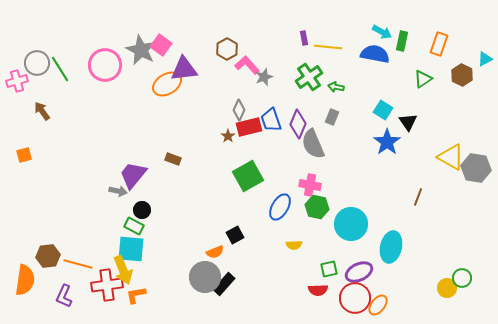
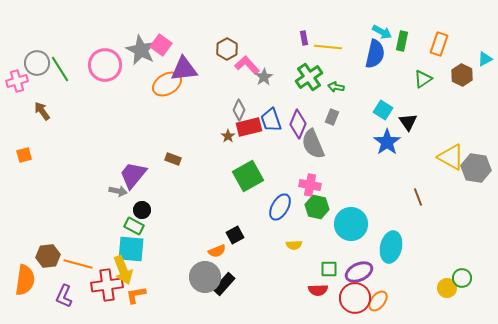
blue semicircle at (375, 54): rotated 92 degrees clockwise
gray star at (264, 77): rotated 12 degrees counterclockwise
brown line at (418, 197): rotated 42 degrees counterclockwise
orange semicircle at (215, 252): moved 2 px right, 1 px up
green square at (329, 269): rotated 12 degrees clockwise
orange ellipse at (378, 305): moved 4 px up
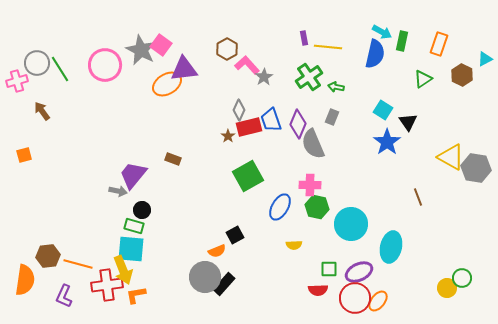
pink cross at (310, 185): rotated 10 degrees counterclockwise
green rectangle at (134, 226): rotated 12 degrees counterclockwise
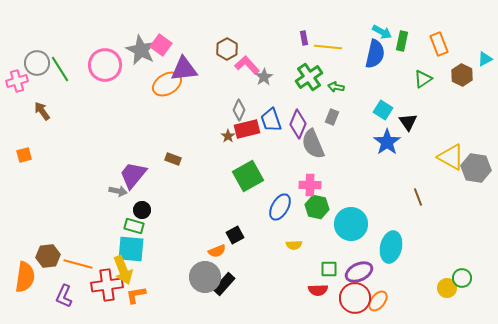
orange rectangle at (439, 44): rotated 40 degrees counterclockwise
red rectangle at (249, 127): moved 2 px left, 2 px down
orange semicircle at (25, 280): moved 3 px up
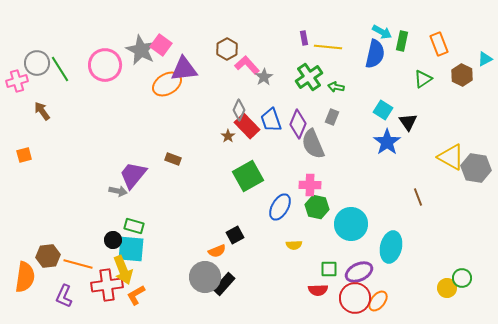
red rectangle at (247, 129): moved 3 px up; rotated 60 degrees clockwise
black circle at (142, 210): moved 29 px left, 30 px down
orange L-shape at (136, 295): rotated 20 degrees counterclockwise
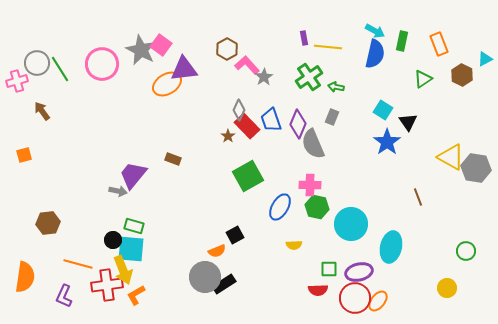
cyan arrow at (382, 32): moved 7 px left, 1 px up
pink circle at (105, 65): moved 3 px left, 1 px up
brown hexagon at (48, 256): moved 33 px up
purple ellipse at (359, 272): rotated 12 degrees clockwise
green circle at (462, 278): moved 4 px right, 27 px up
black rectangle at (224, 284): rotated 15 degrees clockwise
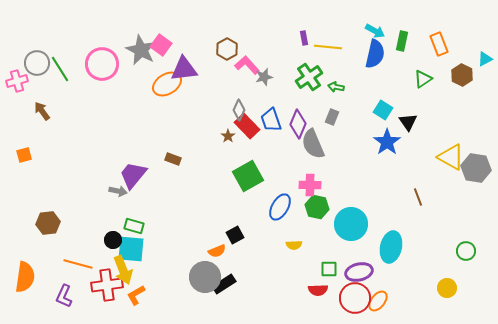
gray star at (264, 77): rotated 18 degrees clockwise
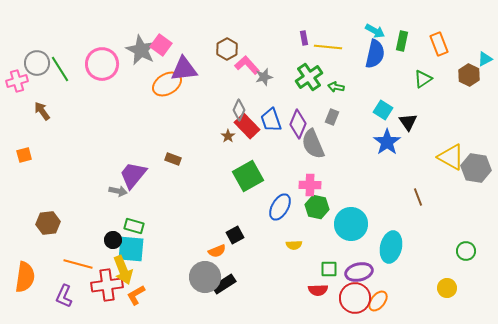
brown hexagon at (462, 75): moved 7 px right
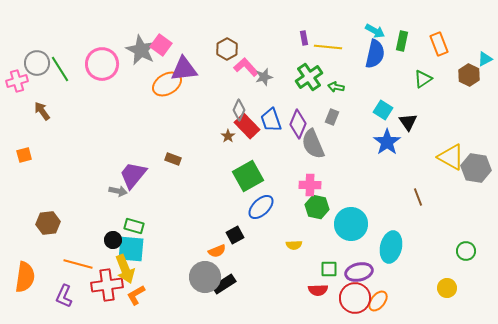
pink L-shape at (247, 65): moved 1 px left, 2 px down
blue ellipse at (280, 207): moved 19 px left; rotated 16 degrees clockwise
yellow arrow at (123, 270): moved 2 px right, 1 px up
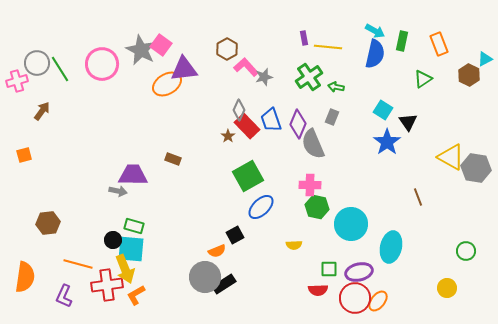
brown arrow at (42, 111): rotated 72 degrees clockwise
purple trapezoid at (133, 175): rotated 52 degrees clockwise
